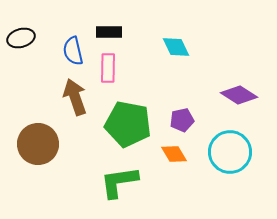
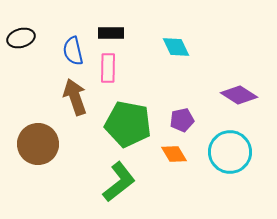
black rectangle: moved 2 px right, 1 px down
green L-shape: rotated 150 degrees clockwise
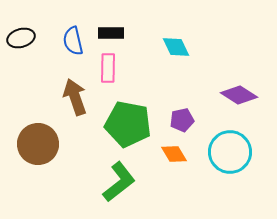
blue semicircle: moved 10 px up
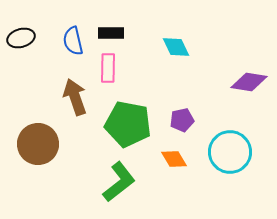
purple diamond: moved 10 px right, 13 px up; rotated 24 degrees counterclockwise
orange diamond: moved 5 px down
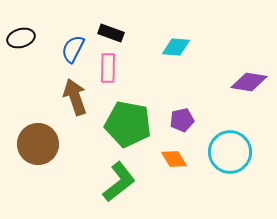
black rectangle: rotated 20 degrees clockwise
blue semicircle: moved 8 px down; rotated 40 degrees clockwise
cyan diamond: rotated 60 degrees counterclockwise
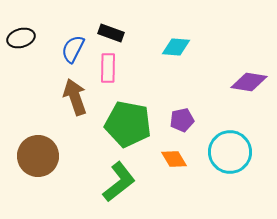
brown circle: moved 12 px down
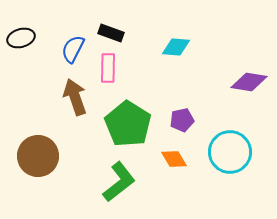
green pentagon: rotated 21 degrees clockwise
